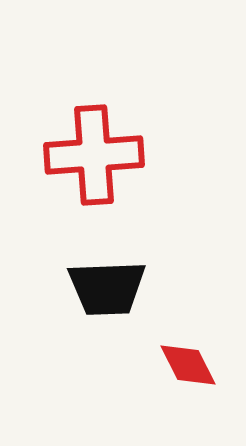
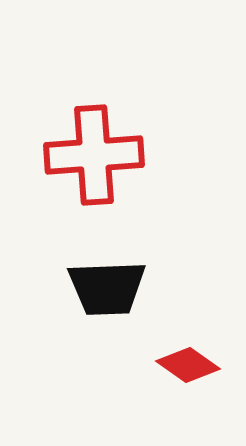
red diamond: rotated 28 degrees counterclockwise
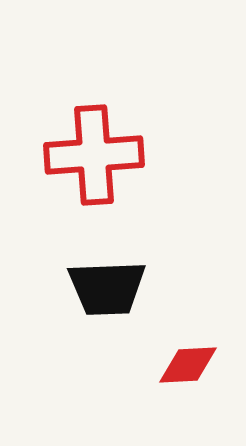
red diamond: rotated 38 degrees counterclockwise
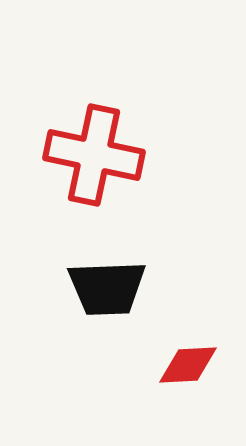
red cross: rotated 16 degrees clockwise
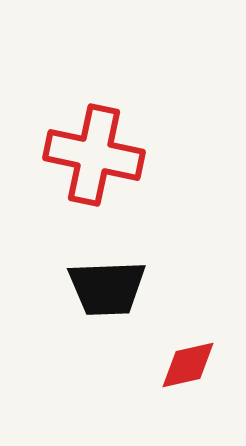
red diamond: rotated 10 degrees counterclockwise
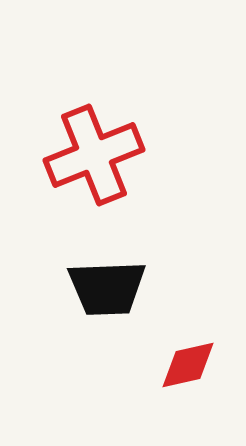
red cross: rotated 34 degrees counterclockwise
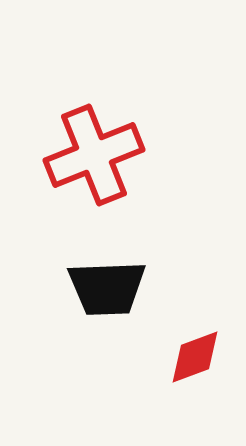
red diamond: moved 7 px right, 8 px up; rotated 8 degrees counterclockwise
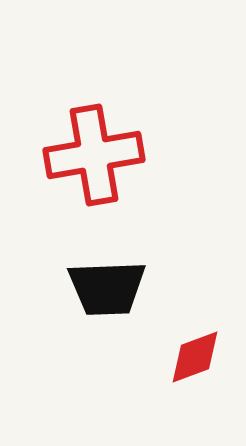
red cross: rotated 12 degrees clockwise
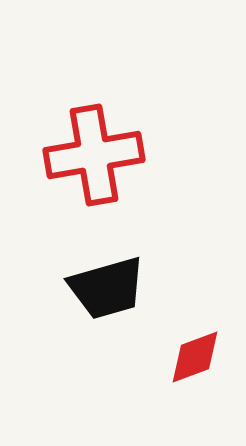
black trapezoid: rotated 14 degrees counterclockwise
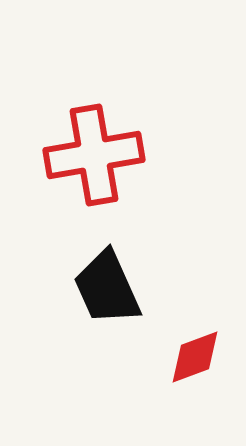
black trapezoid: rotated 82 degrees clockwise
